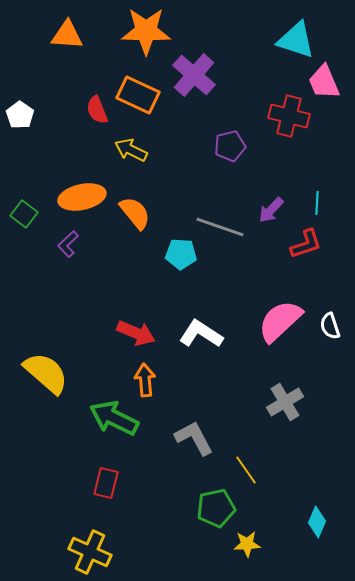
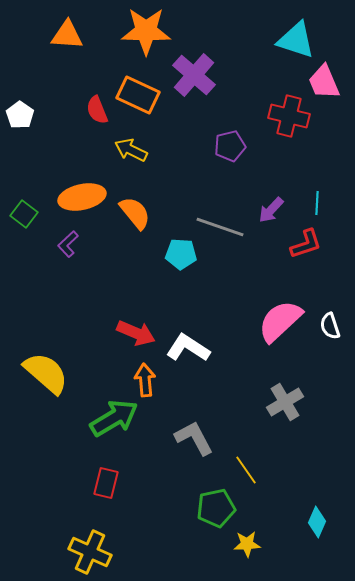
white L-shape: moved 13 px left, 14 px down
green arrow: rotated 123 degrees clockwise
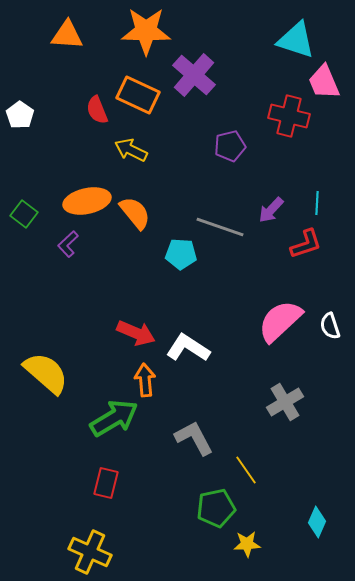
orange ellipse: moved 5 px right, 4 px down
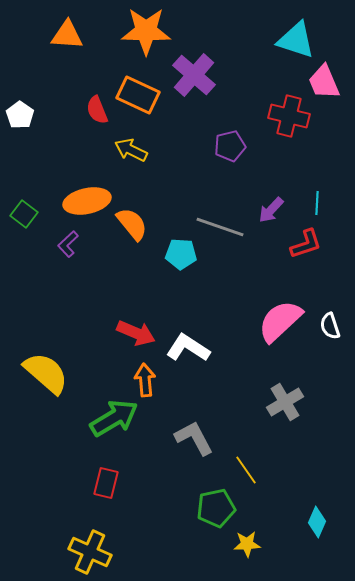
orange semicircle: moved 3 px left, 11 px down
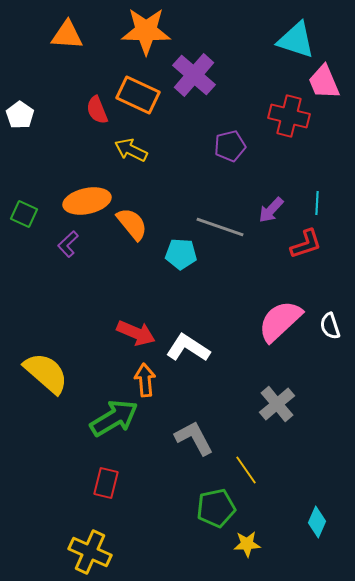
green square: rotated 12 degrees counterclockwise
gray cross: moved 8 px left, 2 px down; rotated 9 degrees counterclockwise
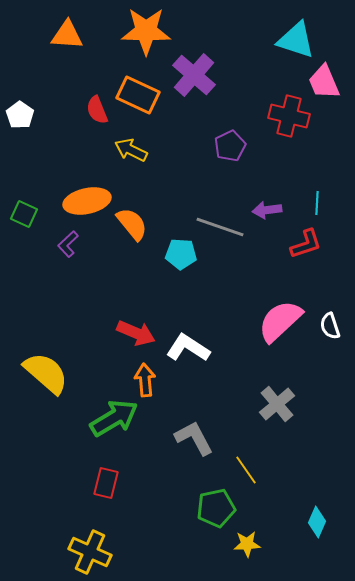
purple pentagon: rotated 12 degrees counterclockwise
purple arrow: moved 4 px left; rotated 40 degrees clockwise
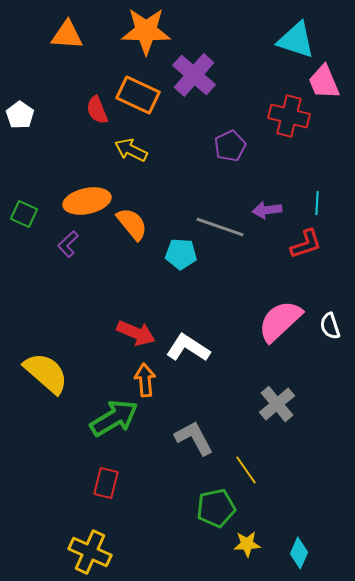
cyan diamond: moved 18 px left, 31 px down
